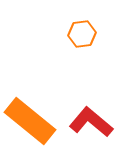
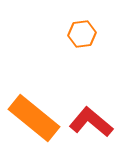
orange rectangle: moved 4 px right, 3 px up
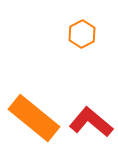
orange hexagon: rotated 20 degrees counterclockwise
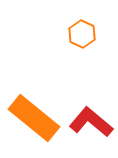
orange hexagon: rotated 8 degrees counterclockwise
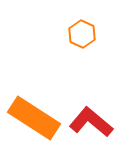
orange rectangle: rotated 6 degrees counterclockwise
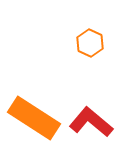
orange hexagon: moved 8 px right, 9 px down
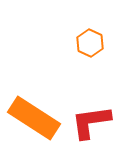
red L-shape: rotated 48 degrees counterclockwise
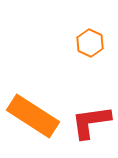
orange rectangle: moved 1 px left, 2 px up
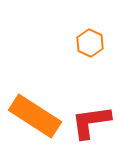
orange rectangle: moved 2 px right
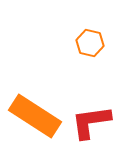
orange hexagon: rotated 12 degrees counterclockwise
